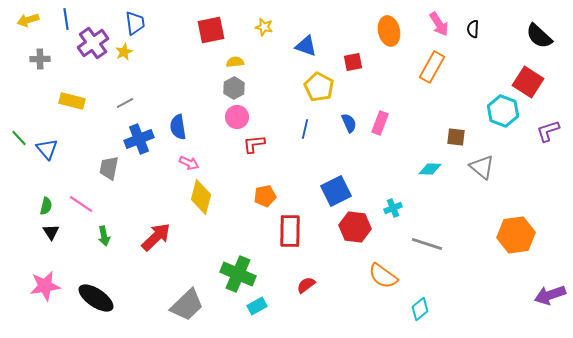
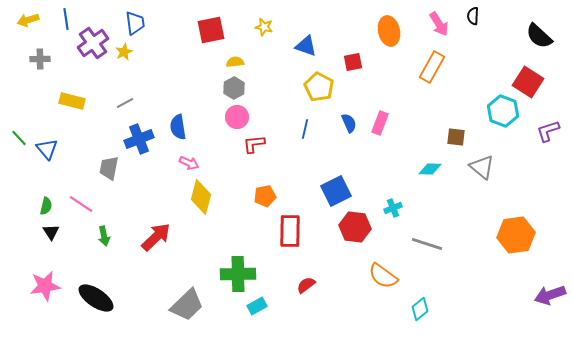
black semicircle at (473, 29): moved 13 px up
green cross at (238, 274): rotated 24 degrees counterclockwise
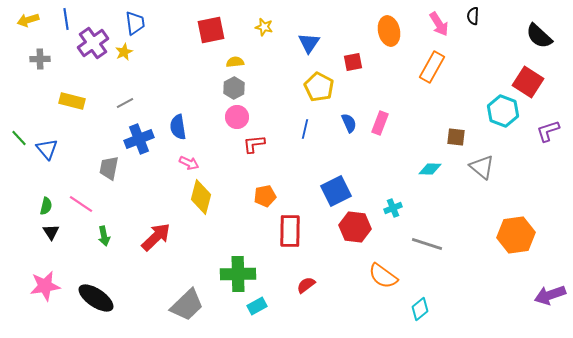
blue triangle at (306, 46): moved 3 px right, 3 px up; rotated 45 degrees clockwise
